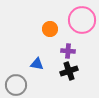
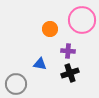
blue triangle: moved 3 px right
black cross: moved 1 px right, 2 px down
gray circle: moved 1 px up
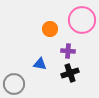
gray circle: moved 2 px left
